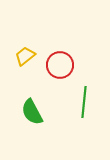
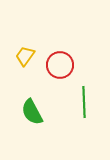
yellow trapezoid: rotated 15 degrees counterclockwise
green line: rotated 8 degrees counterclockwise
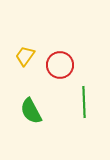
green semicircle: moved 1 px left, 1 px up
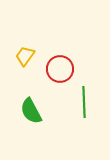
red circle: moved 4 px down
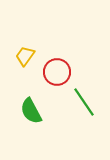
red circle: moved 3 px left, 3 px down
green line: rotated 32 degrees counterclockwise
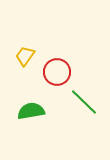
green line: rotated 12 degrees counterclockwise
green semicircle: rotated 108 degrees clockwise
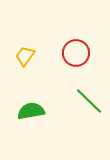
red circle: moved 19 px right, 19 px up
green line: moved 5 px right, 1 px up
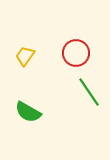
green line: moved 9 px up; rotated 12 degrees clockwise
green semicircle: moved 3 px left, 1 px down; rotated 140 degrees counterclockwise
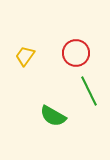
green line: moved 1 px up; rotated 8 degrees clockwise
green semicircle: moved 25 px right, 4 px down
